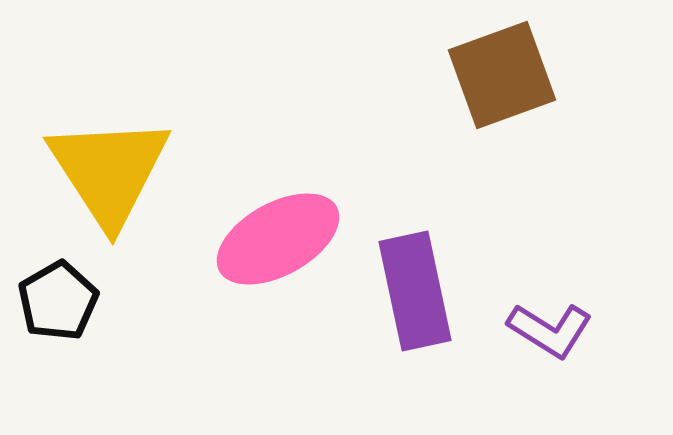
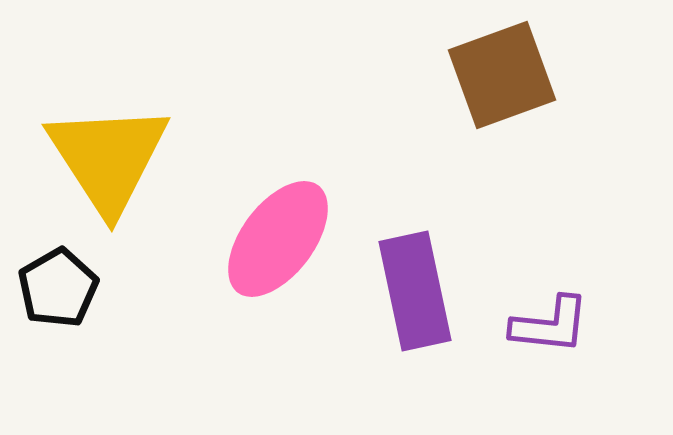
yellow triangle: moved 1 px left, 13 px up
pink ellipse: rotated 24 degrees counterclockwise
black pentagon: moved 13 px up
purple L-shape: moved 5 px up; rotated 26 degrees counterclockwise
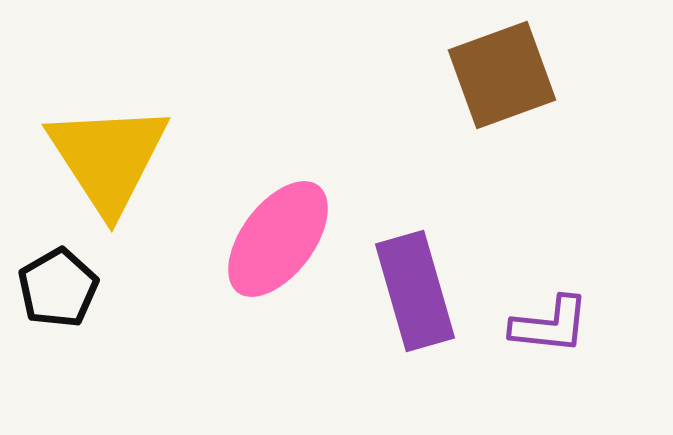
purple rectangle: rotated 4 degrees counterclockwise
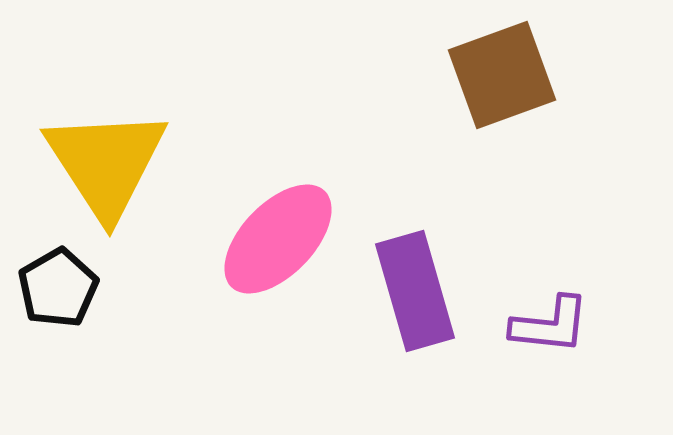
yellow triangle: moved 2 px left, 5 px down
pink ellipse: rotated 7 degrees clockwise
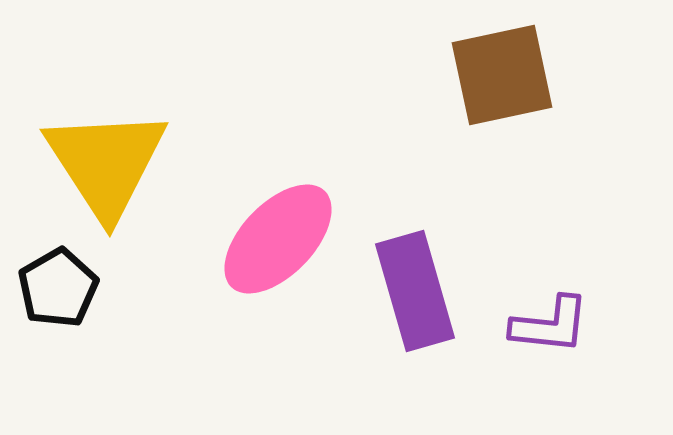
brown square: rotated 8 degrees clockwise
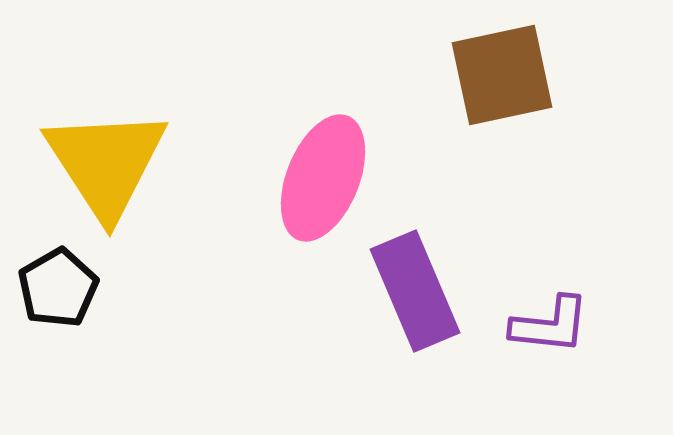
pink ellipse: moved 45 px right, 61 px up; rotated 22 degrees counterclockwise
purple rectangle: rotated 7 degrees counterclockwise
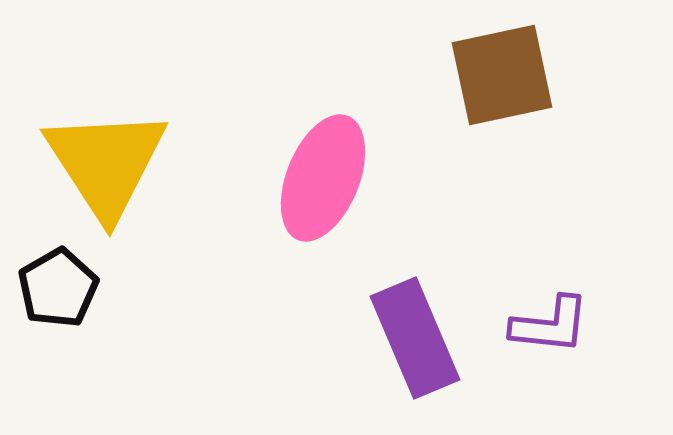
purple rectangle: moved 47 px down
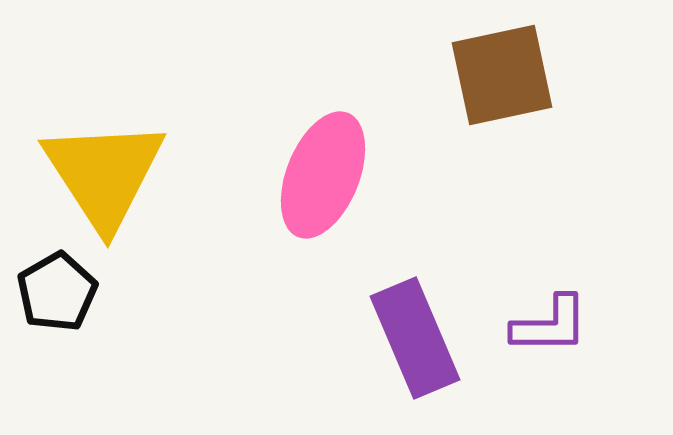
yellow triangle: moved 2 px left, 11 px down
pink ellipse: moved 3 px up
black pentagon: moved 1 px left, 4 px down
purple L-shape: rotated 6 degrees counterclockwise
